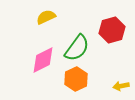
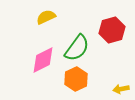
yellow arrow: moved 3 px down
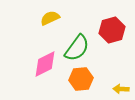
yellow semicircle: moved 4 px right, 1 px down
pink diamond: moved 2 px right, 4 px down
orange hexagon: moved 5 px right; rotated 20 degrees clockwise
yellow arrow: rotated 14 degrees clockwise
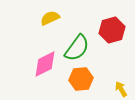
yellow arrow: rotated 56 degrees clockwise
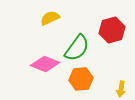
pink diamond: rotated 48 degrees clockwise
yellow arrow: rotated 140 degrees counterclockwise
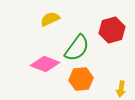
yellow semicircle: moved 1 px down
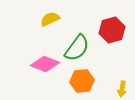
orange hexagon: moved 1 px right, 2 px down
yellow arrow: moved 1 px right
